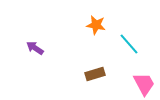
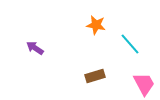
cyan line: moved 1 px right
brown rectangle: moved 2 px down
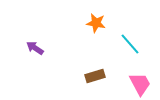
orange star: moved 2 px up
pink trapezoid: moved 4 px left
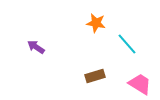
cyan line: moved 3 px left
purple arrow: moved 1 px right, 1 px up
pink trapezoid: rotated 30 degrees counterclockwise
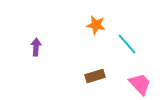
orange star: moved 2 px down
purple arrow: rotated 60 degrees clockwise
pink trapezoid: rotated 15 degrees clockwise
